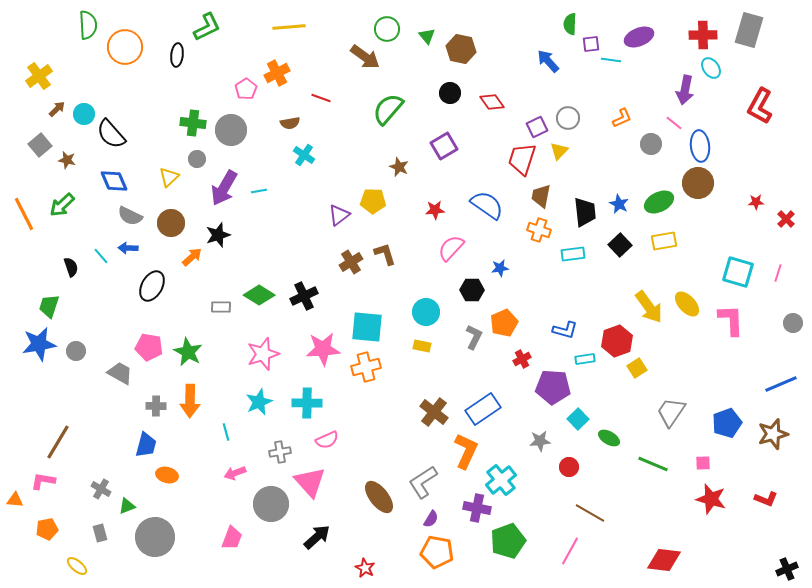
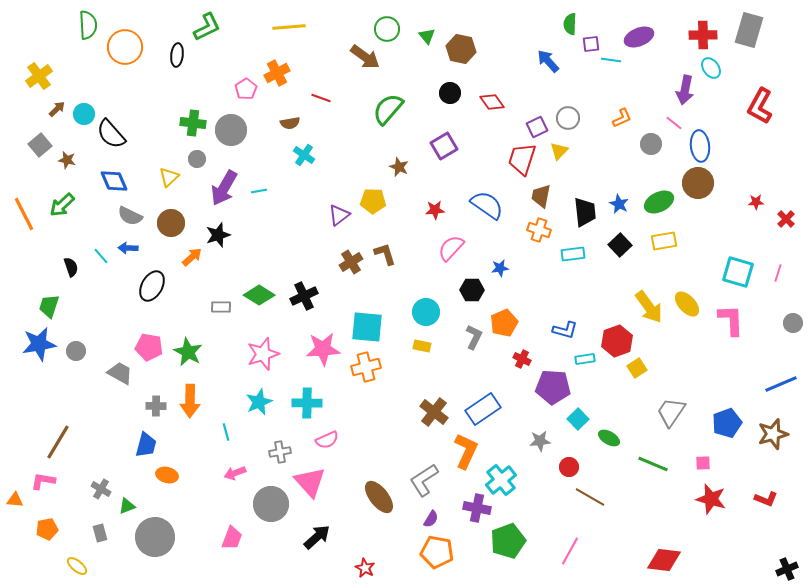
red cross at (522, 359): rotated 36 degrees counterclockwise
gray L-shape at (423, 482): moved 1 px right, 2 px up
brown line at (590, 513): moved 16 px up
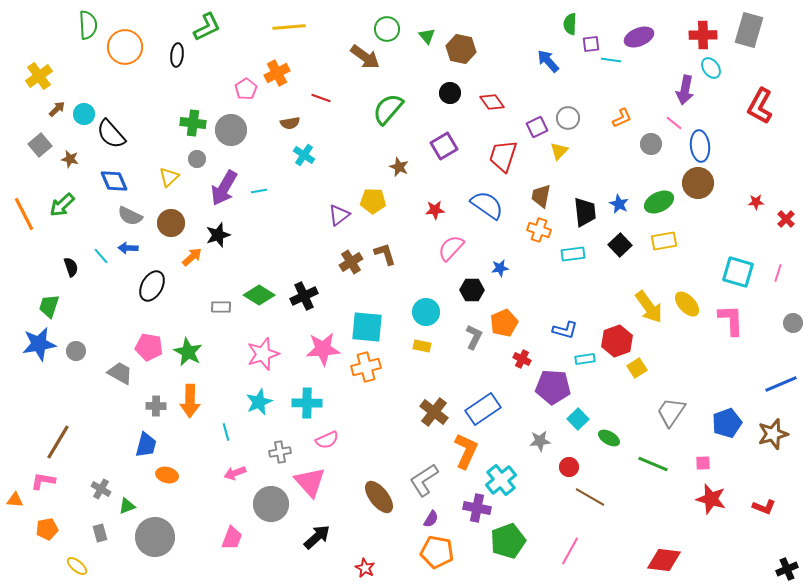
red trapezoid at (522, 159): moved 19 px left, 3 px up
brown star at (67, 160): moved 3 px right, 1 px up
red L-shape at (766, 499): moved 2 px left, 8 px down
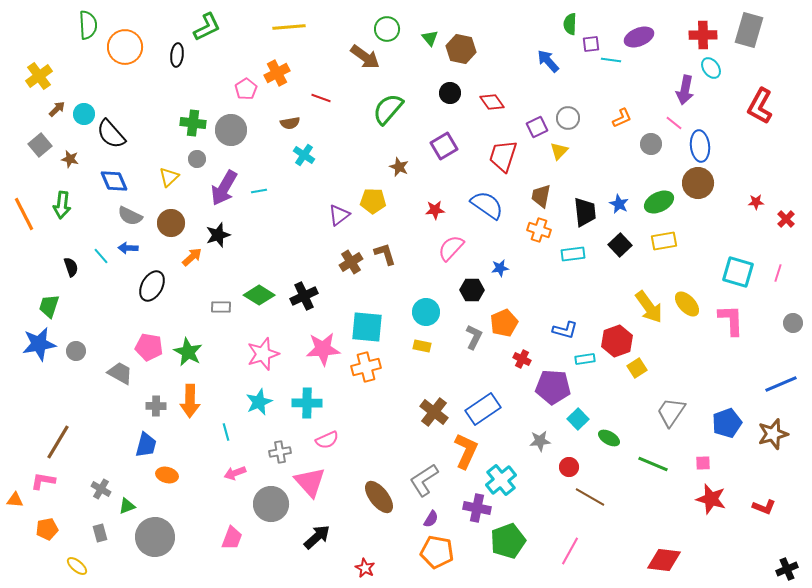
green triangle at (427, 36): moved 3 px right, 2 px down
green arrow at (62, 205): rotated 40 degrees counterclockwise
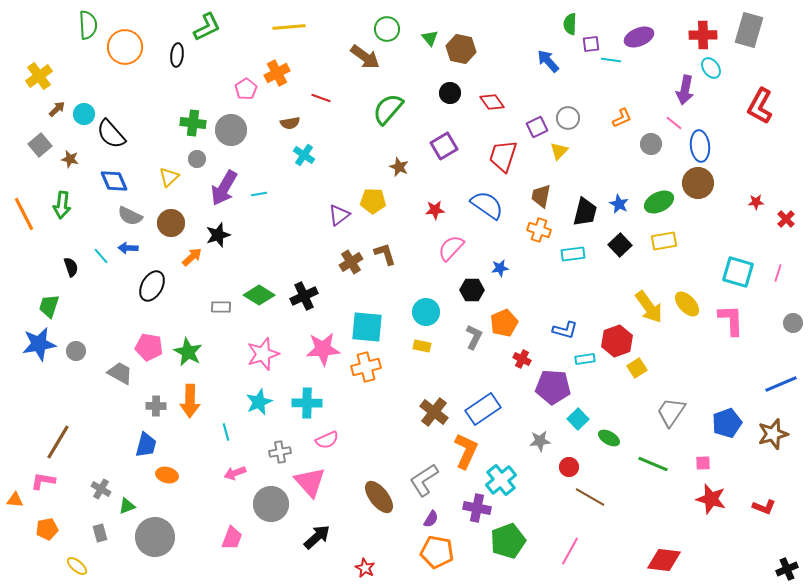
cyan line at (259, 191): moved 3 px down
black trapezoid at (585, 212): rotated 20 degrees clockwise
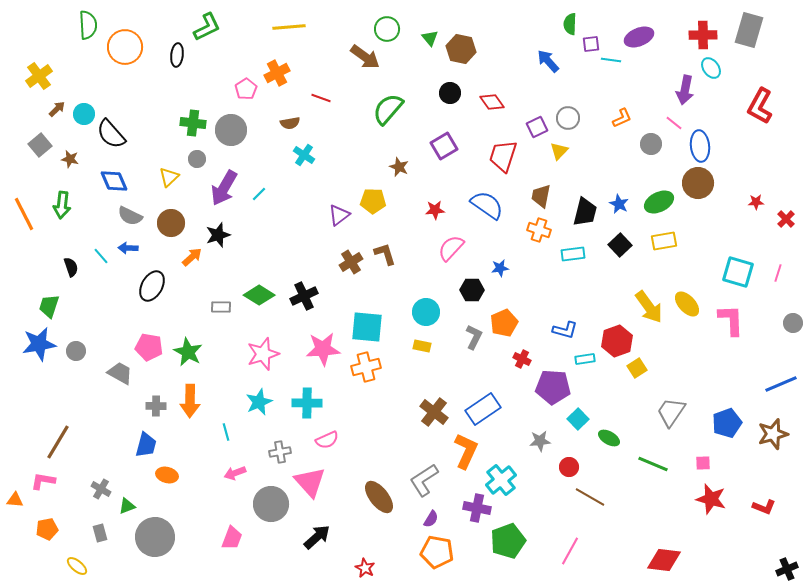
cyan line at (259, 194): rotated 35 degrees counterclockwise
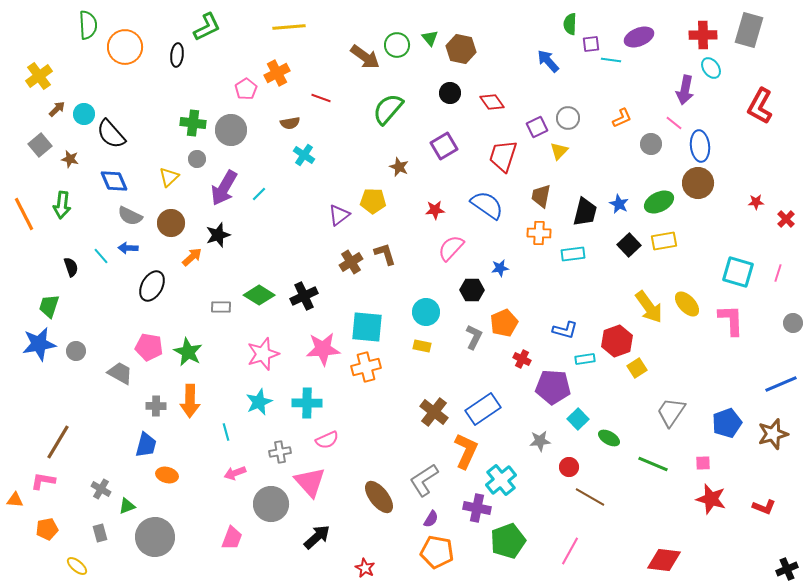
green circle at (387, 29): moved 10 px right, 16 px down
orange cross at (539, 230): moved 3 px down; rotated 15 degrees counterclockwise
black square at (620, 245): moved 9 px right
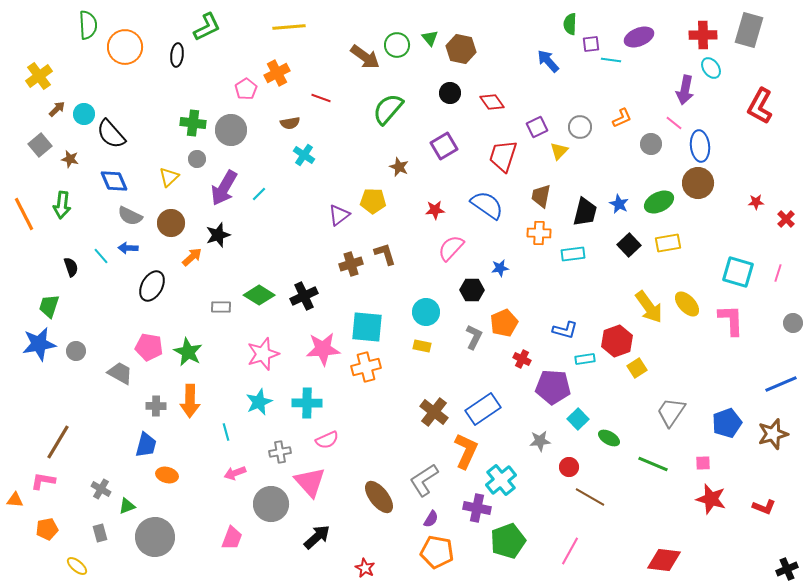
gray circle at (568, 118): moved 12 px right, 9 px down
yellow rectangle at (664, 241): moved 4 px right, 2 px down
brown cross at (351, 262): moved 2 px down; rotated 15 degrees clockwise
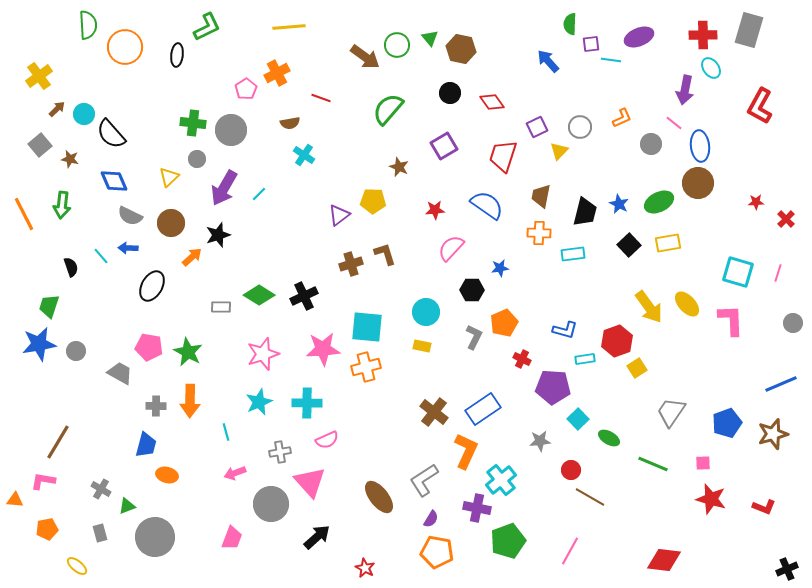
red circle at (569, 467): moved 2 px right, 3 px down
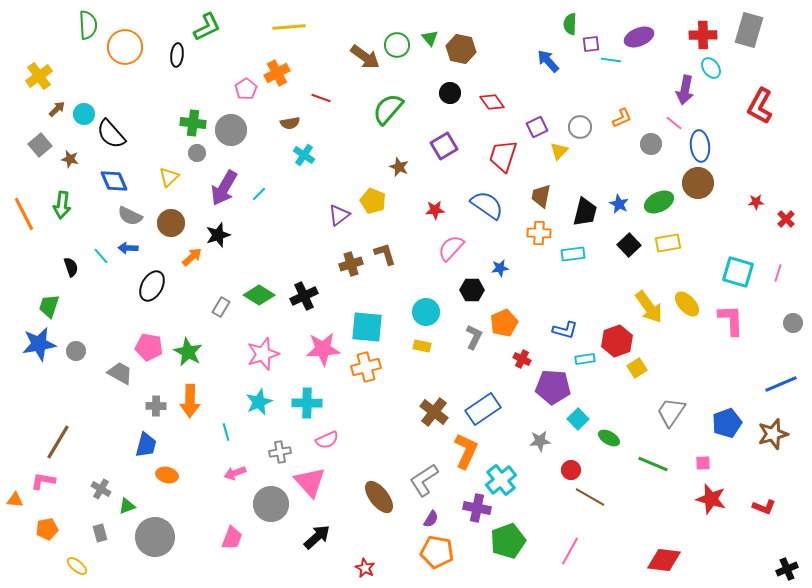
gray circle at (197, 159): moved 6 px up
yellow pentagon at (373, 201): rotated 20 degrees clockwise
gray rectangle at (221, 307): rotated 60 degrees counterclockwise
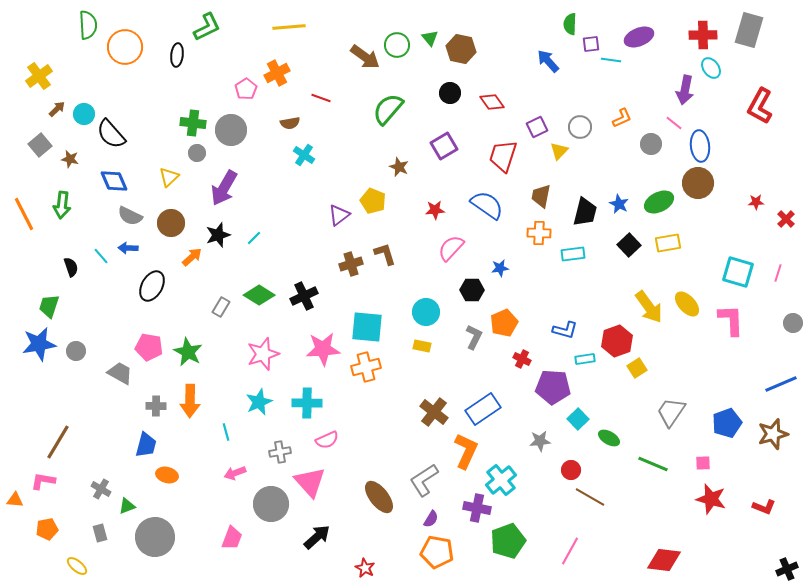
cyan line at (259, 194): moved 5 px left, 44 px down
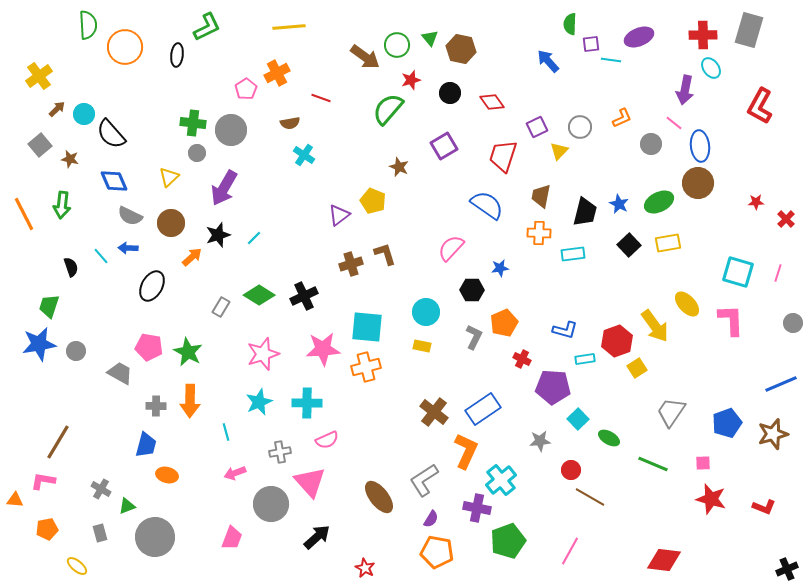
red star at (435, 210): moved 24 px left, 130 px up; rotated 12 degrees counterclockwise
yellow arrow at (649, 307): moved 6 px right, 19 px down
